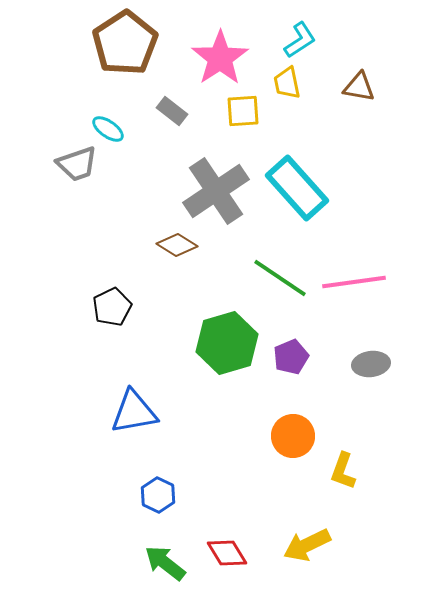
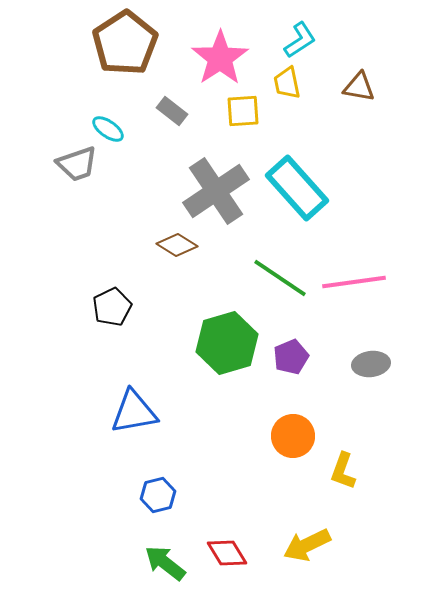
blue hexagon: rotated 20 degrees clockwise
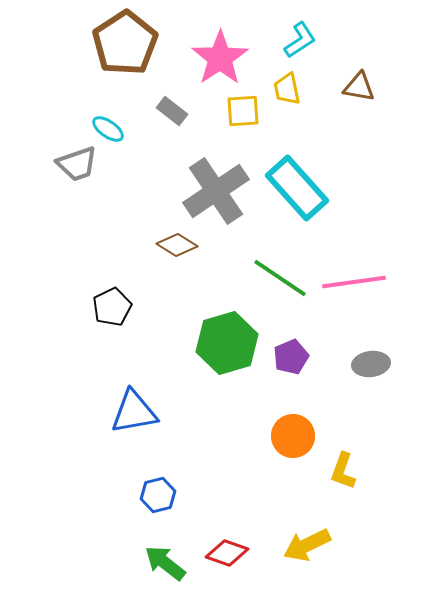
yellow trapezoid: moved 6 px down
red diamond: rotated 39 degrees counterclockwise
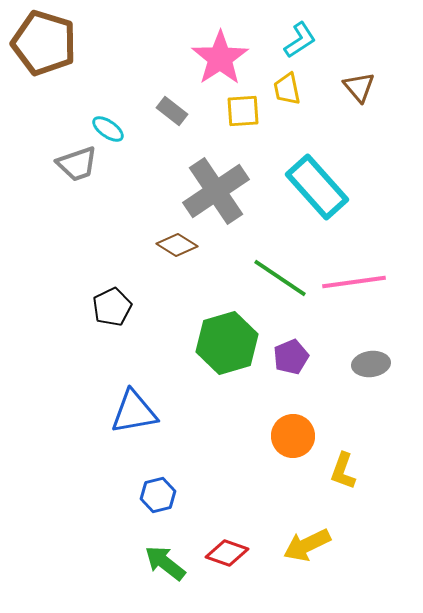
brown pentagon: moved 81 px left; rotated 22 degrees counterclockwise
brown triangle: rotated 40 degrees clockwise
cyan rectangle: moved 20 px right, 1 px up
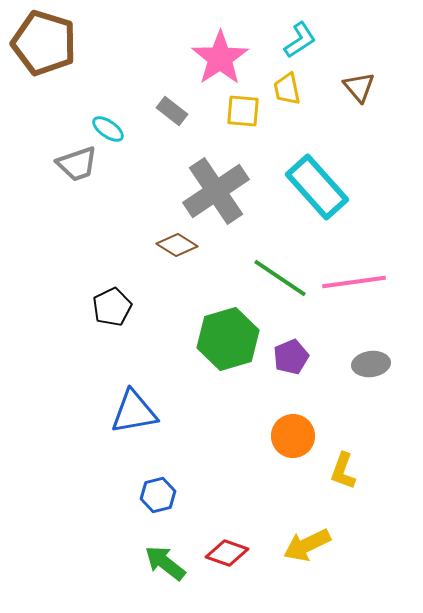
yellow square: rotated 9 degrees clockwise
green hexagon: moved 1 px right, 4 px up
